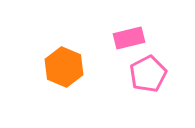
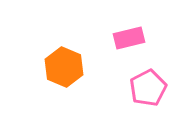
pink pentagon: moved 14 px down
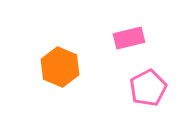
orange hexagon: moved 4 px left
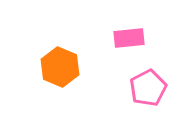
pink rectangle: rotated 8 degrees clockwise
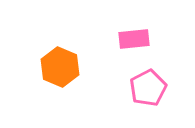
pink rectangle: moved 5 px right, 1 px down
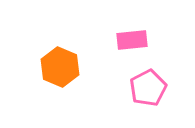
pink rectangle: moved 2 px left, 1 px down
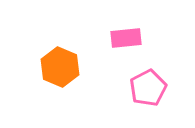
pink rectangle: moved 6 px left, 2 px up
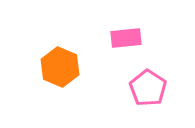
pink pentagon: rotated 12 degrees counterclockwise
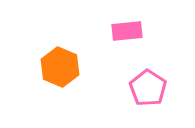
pink rectangle: moved 1 px right, 7 px up
